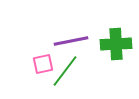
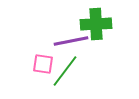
green cross: moved 20 px left, 20 px up
pink square: rotated 20 degrees clockwise
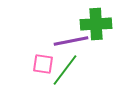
green line: moved 1 px up
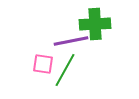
green cross: moved 1 px left
green line: rotated 8 degrees counterclockwise
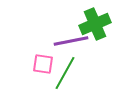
green cross: rotated 20 degrees counterclockwise
green line: moved 3 px down
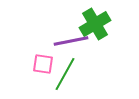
green cross: rotated 8 degrees counterclockwise
green line: moved 1 px down
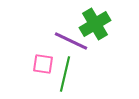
purple line: rotated 36 degrees clockwise
green line: rotated 16 degrees counterclockwise
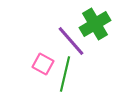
purple line: rotated 24 degrees clockwise
pink square: rotated 20 degrees clockwise
